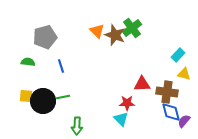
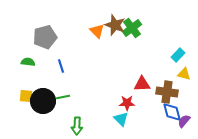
brown star: moved 10 px up
blue diamond: moved 1 px right
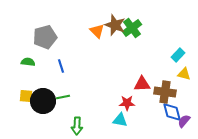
brown cross: moved 2 px left
cyan triangle: moved 1 px left, 1 px down; rotated 35 degrees counterclockwise
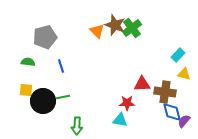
yellow square: moved 6 px up
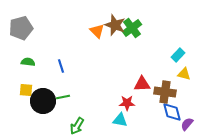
gray pentagon: moved 24 px left, 9 px up
purple semicircle: moved 3 px right, 3 px down
green arrow: rotated 30 degrees clockwise
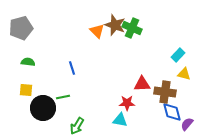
green cross: rotated 30 degrees counterclockwise
blue line: moved 11 px right, 2 px down
black circle: moved 7 px down
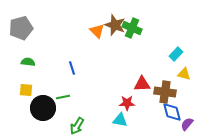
cyan rectangle: moved 2 px left, 1 px up
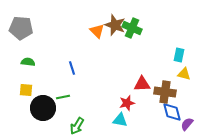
gray pentagon: rotated 20 degrees clockwise
cyan rectangle: moved 3 px right, 1 px down; rotated 32 degrees counterclockwise
red star: rotated 14 degrees counterclockwise
